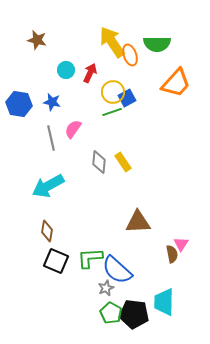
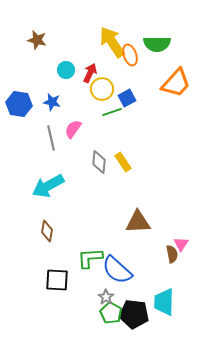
yellow circle: moved 11 px left, 3 px up
black square: moved 1 px right, 19 px down; rotated 20 degrees counterclockwise
gray star: moved 9 px down; rotated 14 degrees counterclockwise
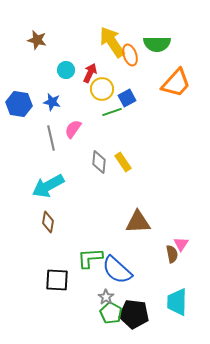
brown diamond: moved 1 px right, 9 px up
cyan trapezoid: moved 13 px right
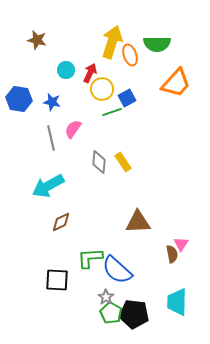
yellow arrow: rotated 52 degrees clockwise
blue hexagon: moved 5 px up
brown diamond: moved 13 px right; rotated 55 degrees clockwise
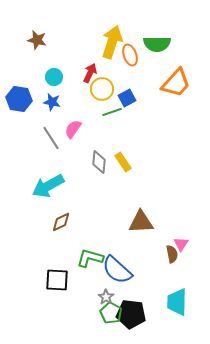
cyan circle: moved 12 px left, 7 px down
gray line: rotated 20 degrees counterclockwise
brown triangle: moved 3 px right
green L-shape: rotated 20 degrees clockwise
black pentagon: moved 3 px left
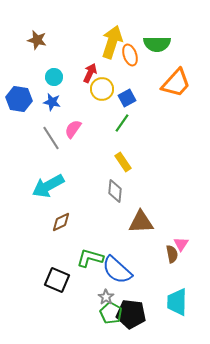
green line: moved 10 px right, 11 px down; rotated 36 degrees counterclockwise
gray diamond: moved 16 px right, 29 px down
black square: rotated 20 degrees clockwise
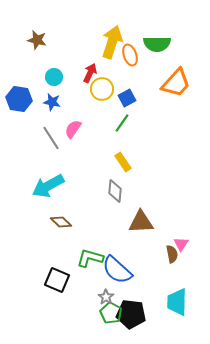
brown diamond: rotated 70 degrees clockwise
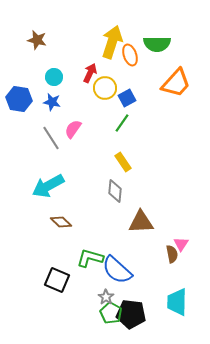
yellow circle: moved 3 px right, 1 px up
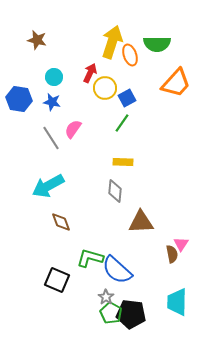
yellow rectangle: rotated 54 degrees counterclockwise
brown diamond: rotated 25 degrees clockwise
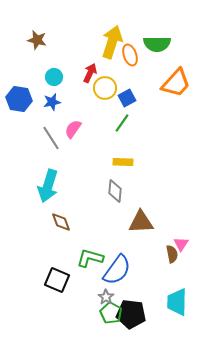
blue star: rotated 24 degrees counterclockwise
cyan arrow: rotated 44 degrees counterclockwise
blue semicircle: rotated 96 degrees counterclockwise
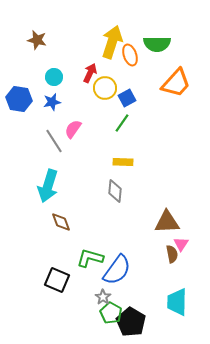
gray line: moved 3 px right, 3 px down
brown triangle: moved 26 px right
gray star: moved 3 px left
black pentagon: moved 8 px down; rotated 24 degrees clockwise
